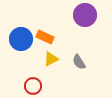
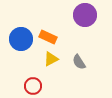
orange rectangle: moved 3 px right
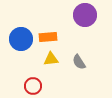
orange rectangle: rotated 30 degrees counterclockwise
yellow triangle: rotated 21 degrees clockwise
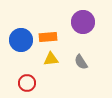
purple circle: moved 2 px left, 7 px down
blue circle: moved 1 px down
gray semicircle: moved 2 px right
red circle: moved 6 px left, 3 px up
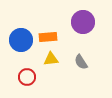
red circle: moved 6 px up
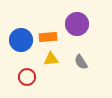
purple circle: moved 6 px left, 2 px down
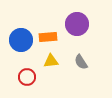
yellow triangle: moved 2 px down
